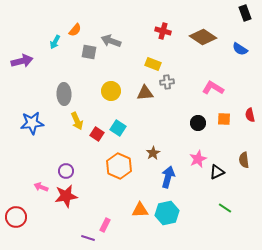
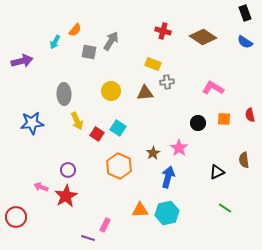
gray arrow: rotated 102 degrees clockwise
blue semicircle: moved 5 px right, 7 px up
pink star: moved 19 px left, 11 px up; rotated 12 degrees counterclockwise
purple circle: moved 2 px right, 1 px up
red star: rotated 20 degrees counterclockwise
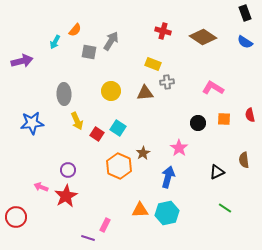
brown star: moved 10 px left
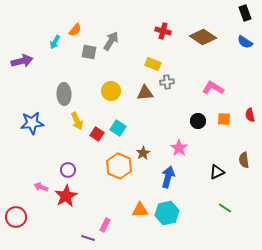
black circle: moved 2 px up
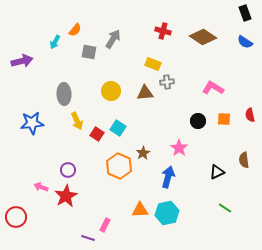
gray arrow: moved 2 px right, 2 px up
